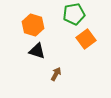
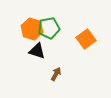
green pentagon: moved 25 px left, 14 px down
orange hexagon: moved 1 px left, 4 px down
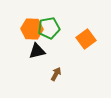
orange hexagon: rotated 15 degrees counterclockwise
black triangle: rotated 30 degrees counterclockwise
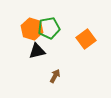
orange hexagon: rotated 15 degrees clockwise
brown arrow: moved 1 px left, 2 px down
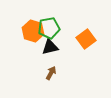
orange hexagon: moved 1 px right, 2 px down
black triangle: moved 13 px right, 4 px up
brown arrow: moved 4 px left, 3 px up
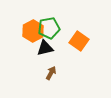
orange hexagon: rotated 15 degrees clockwise
orange square: moved 7 px left, 2 px down; rotated 18 degrees counterclockwise
black triangle: moved 5 px left, 1 px down
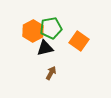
green pentagon: moved 2 px right
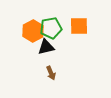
orange square: moved 15 px up; rotated 36 degrees counterclockwise
black triangle: moved 1 px right, 1 px up
brown arrow: rotated 128 degrees clockwise
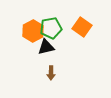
orange square: moved 3 px right, 1 px down; rotated 36 degrees clockwise
brown arrow: rotated 24 degrees clockwise
